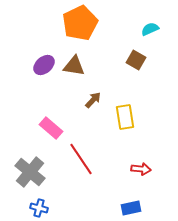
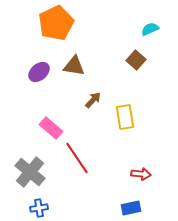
orange pentagon: moved 24 px left
brown square: rotated 12 degrees clockwise
purple ellipse: moved 5 px left, 7 px down
red line: moved 4 px left, 1 px up
red arrow: moved 5 px down
blue cross: rotated 24 degrees counterclockwise
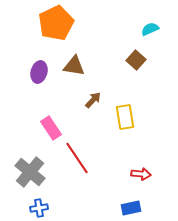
purple ellipse: rotated 35 degrees counterclockwise
pink rectangle: rotated 15 degrees clockwise
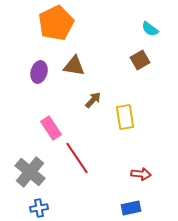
cyan semicircle: rotated 120 degrees counterclockwise
brown square: moved 4 px right; rotated 18 degrees clockwise
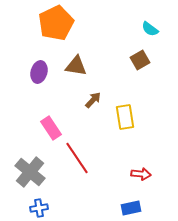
brown triangle: moved 2 px right
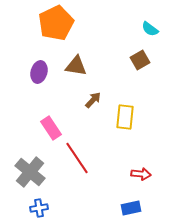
yellow rectangle: rotated 15 degrees clockwise
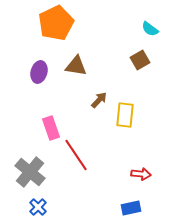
brown arrow: moved 6 px right
yellow rectangle: moved 2 px up
pink rectangle: rotated 15 degrees clockwise
red line: moved 1 px left, 3 px up
blue cross: moved 1 px left, 1 px up; rotated 36 degrees counterclockwise
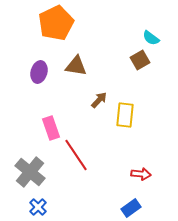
cyan semicircle: moved 1 px right, 9 px down
blue rectangle: rotated 24 degrees counterclockwise
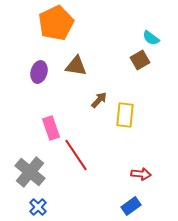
blue rectangle: moved 2 px up
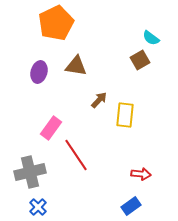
pink rectangle: rotated 55 degrees clockwise
gray cross: rotated 36 degrees clockwise
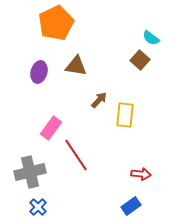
brown square: rotated 18 degrees counterclockwise
